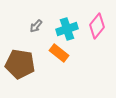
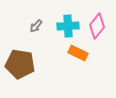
cyan cross: moved 1 px right, 3 px up; rotated 15 degrees clockwise
orange rectangle: moved 19 px right; rotated 12 degrees counterclockwise
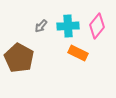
gray arrow: moved 5 px right
brown pentagon: moved 1 px left, 6 px up; rotated 20 degrees clockwise
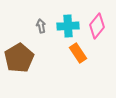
gray arrow: rotated 128 degrees clockwise
orange rectangle: rotated 30 degrees clockwise
brown pentagon: rotated 12 degrees clockwise
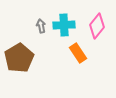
cyan cross: moved 4 px left, 1 px up
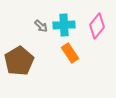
gray arrow: rotated 144 degrees clockwise
orange rectangle: moved 8 px left
brown pentagon: moved 3 px down
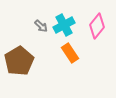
cyan cross: rotated 25 degrees counterclockwise
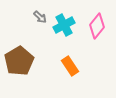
gray arrow: moved 1 px left, 9 px up
orange rectangle: moved 13 px down
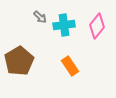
cyan cross: rotated 20 degrees clockwise
